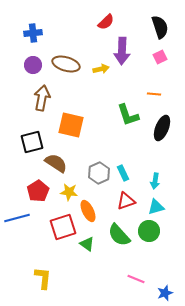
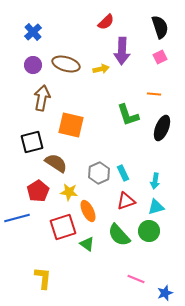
blue cross: moved 1 px up; rotated 36 degrees counterclockwise
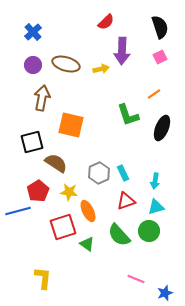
orange line: rotated 40 degrees counterclockwise
blue line: moved 1 px right, 7 px up
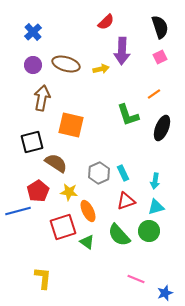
green triangle: moved 2 px up
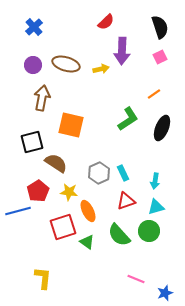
blue cross: moved 1 px right, 5 px up
green L-shape: moved 4 px down; rotated 105 degrees counterclockwise
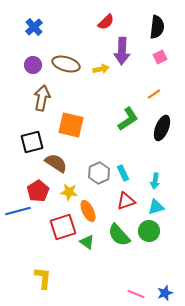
black semicircle: moved 3 px left; rotated 25 degrees clockwise
pink line: moved 15 px down
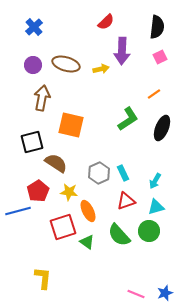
cyan arrow: rotated 21 degrees clockwise
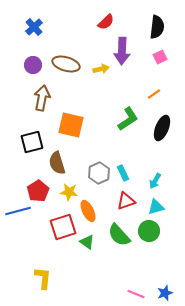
brown semicircle: moved 1 px right; rotated 140 degrees counterclockwise
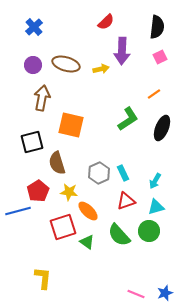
orange ellipse: rotated 20 degrees counterclockwise
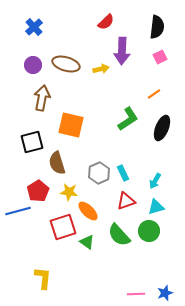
pink line: rotated 24 degrees counterclockwise
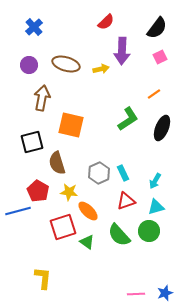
black semicircle: moved 1 px down; rotated 30 degrees clockwise
purple circle: moved 4 px left
red pentagon: rotated 10 degrees counterclockwise
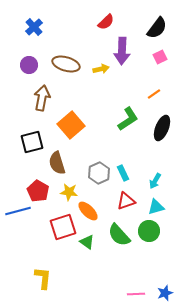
orange square: rotated 36 degrees clockwise
